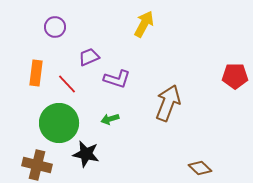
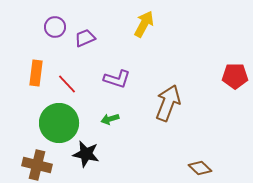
purple trapezoid: moved 4 px left, 19 px up
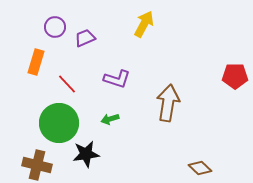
orange rectangle: moved 11 px up; rotated 10 degrees clockwise
brown arrow: rotated 12 degrees counterclockwise
black star: rotated 20 degrees counterclockwise
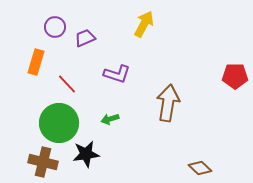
purple L-shape: moved 5 px up
brown cross: moved 6 px right, 3 px up
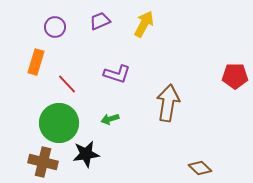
purple trapezoid: moved 15 px right, 17 px up
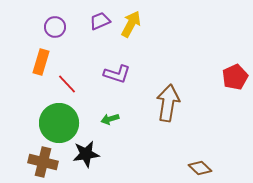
yellow arrow: moved 13 px left
orange rectangle: moved 5 px right
red pentagon: moved 1 px down; rotated 25 degrees counterclockwise
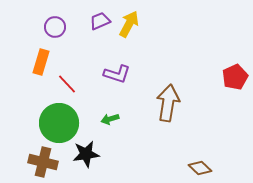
yellow arrow: moved 2 px left
